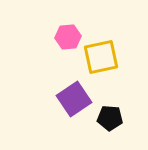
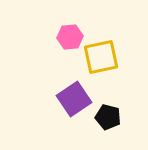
pink hexagon: moved 2 px right
black pentagon: moved 2 px left, 1 px up; rotated 10 degrees clockwise
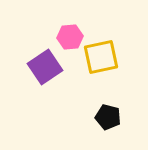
purple square: moved 29 px left, 32 px up
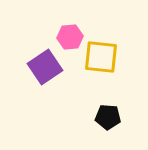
yellow square: rotated 18 degrees clockwise
black pentagon: rotated 10 degrees counterclockwise
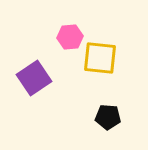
yellow square: moved 1 px left, 1 px down
purple square: moved 11 px left, 11 px down
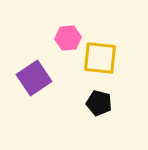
pink hexagon: moved 2 px left, 1 px down
black pentagon: moved 9 px left, 14 px up; rotated 10 degrees clockwise
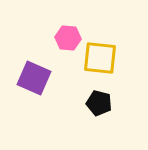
pink hexagon: rotated 10 degrees clockwise
purple square: rotated 32 degrees counterclockwise
